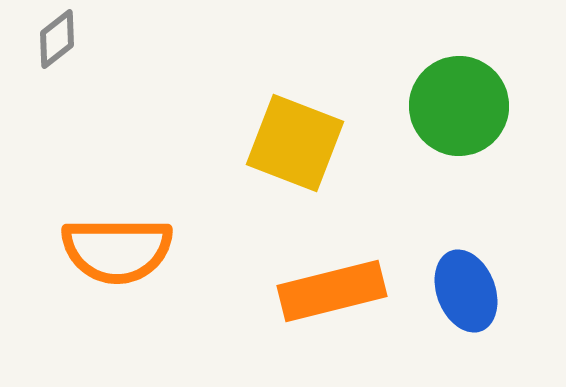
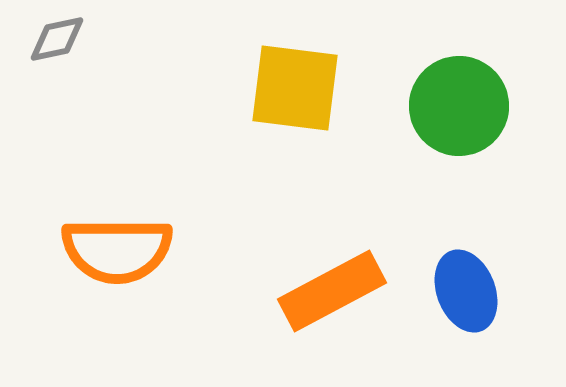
gray diamond: rotated 26 degrees clockwise
yellow square: moved 55 px up; rotated 14 degrees counterclockwise
orange rectangle: rotated 14 degrees counterclockwise
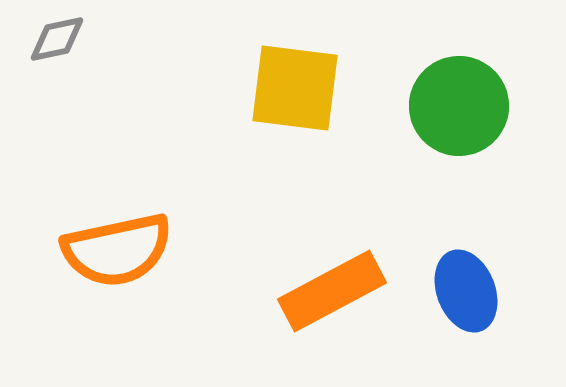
orange semicircle: rotated 12 degrees counterclockwise
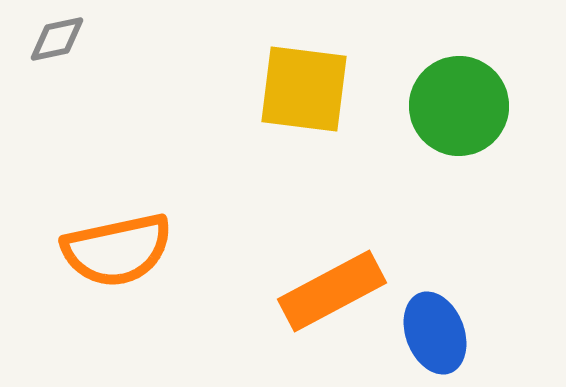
yellow square: moved 9 px right, 1 px down
blue ellipse: moved 31 px left, 42 px down
